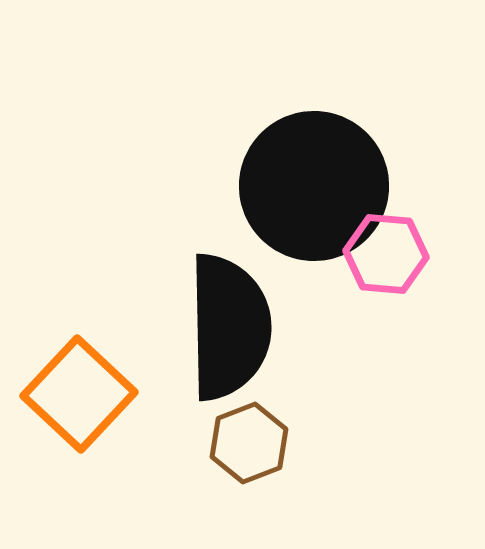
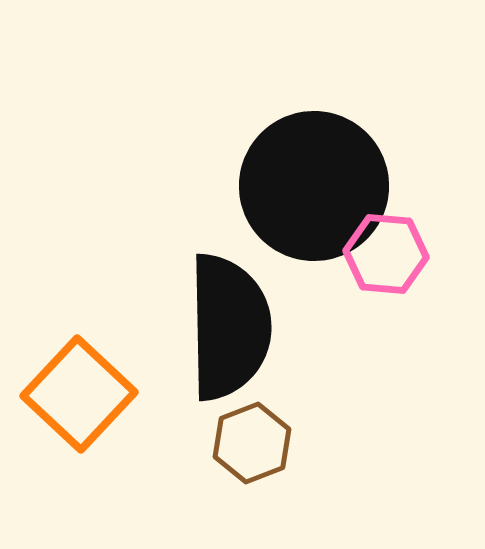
brown hexagon: moved 3 px right
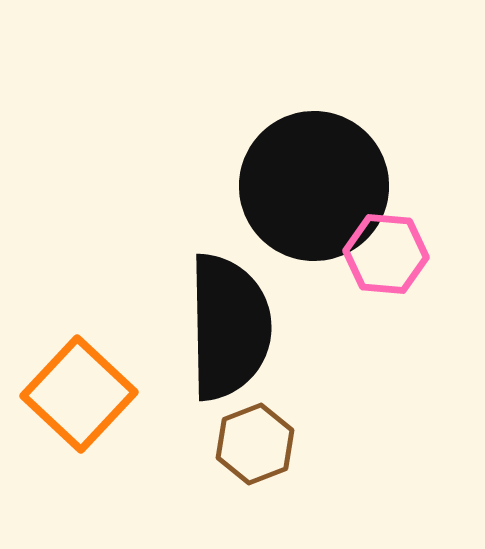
brown hexagon: moved 3 px right, 1 px down
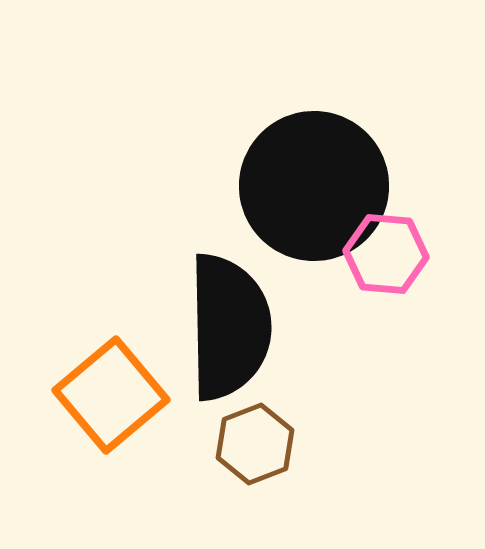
orange square: moved 32 px right, 1 px down; rotated 7 degrees clockwise
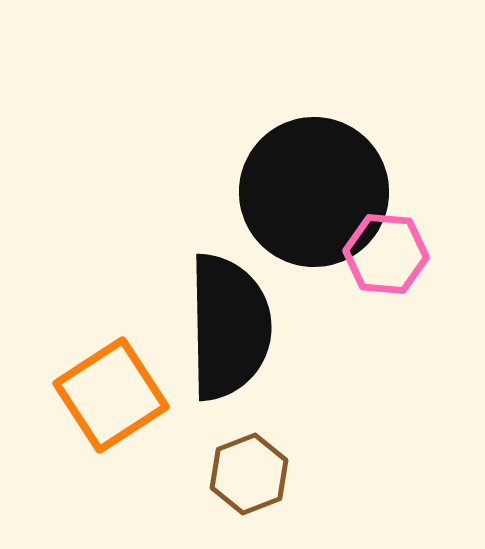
black circle: moved 6 px down
orange square: rotated 7 degrees clockwise
brown hexagon: moved 6 px left, 30 px down
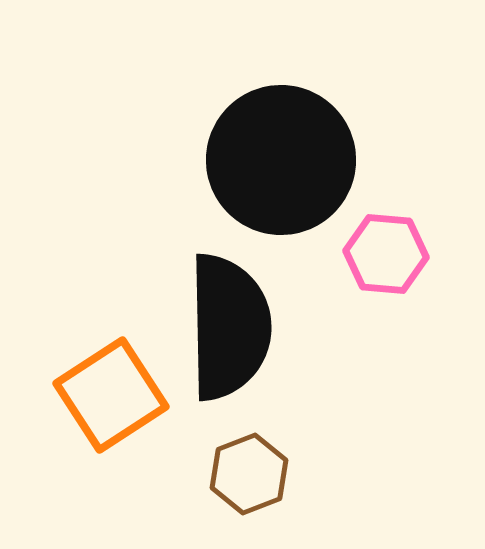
black circle: moved 33 px left, 32 px up
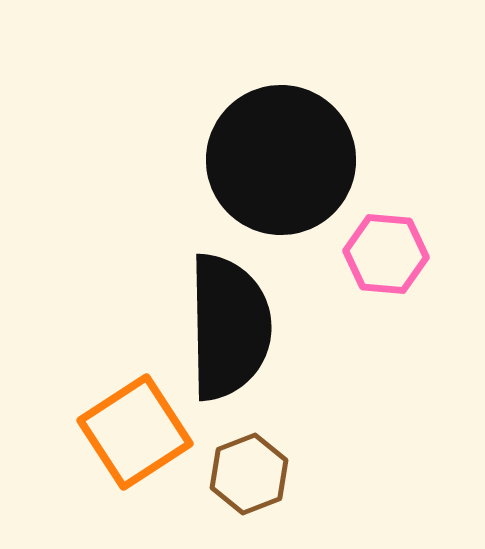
orange square: moved 24 px right, 37 px down
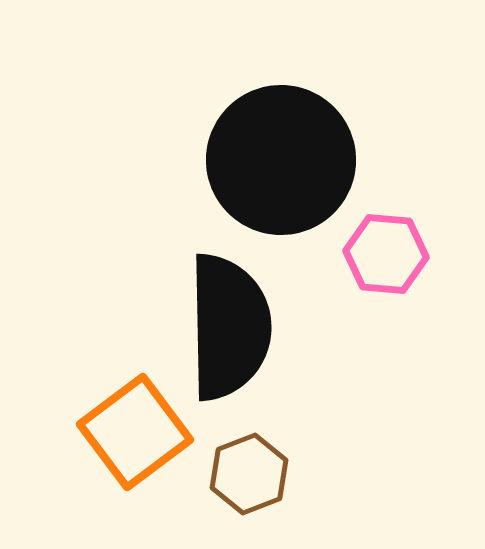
orange square: rotated 4 degrees counterclockwise
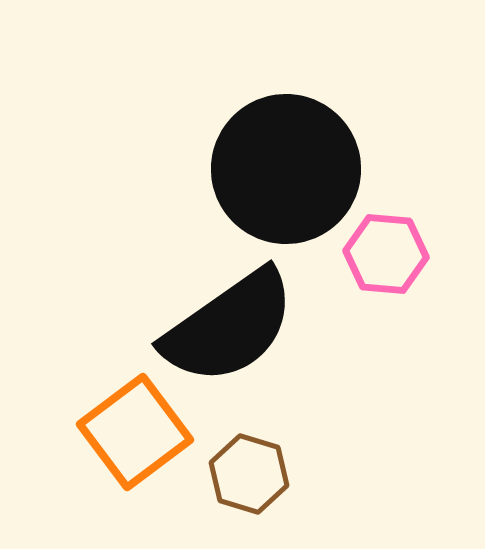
black circle: moved 5 px right, 9 px down
black semicircle: rotated 56 degrees clockwise
brown hexagon: rotated 22 degrees counterclockwise
